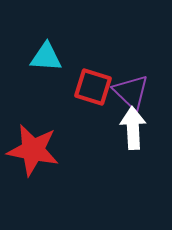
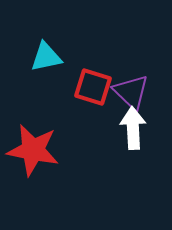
cyan triangle: rotated 16 degrees counterclockwise
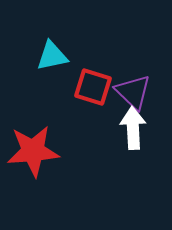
cyan triangle: moved 6 px right, 1 px up
purple triangle: moved 2 px right
red star: moved 1 px down; rotated 16 degrees counterclockwise
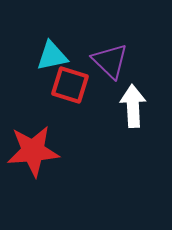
red square: moved 23 px left, 2 px up
purple triangle: moved 23 px left, 31 px up
white arrow: moved 22 px up
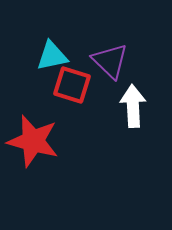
red square: moved 2 px right
red star: moved 10 px up; rotated 20 degrees clockwise
